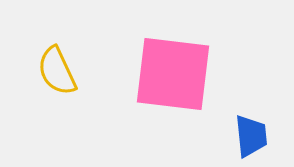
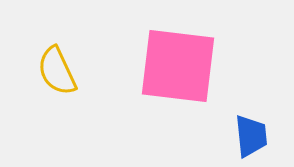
pink square: moved 5 px right, 8 px up
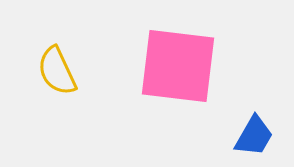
blue trapezoid: moved 3 px right; rotated 36 degrees clockwise
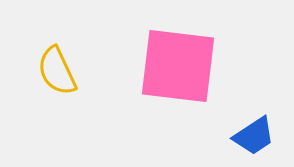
blue trapezoid: rotated 27 degrees clockwise
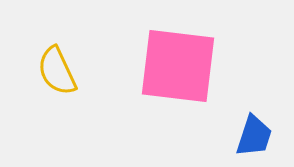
blue trapezoid: rotated 39 degrees counterclockwise
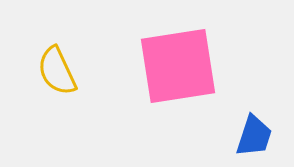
pink square: rotated 16 degrees counterclockwise
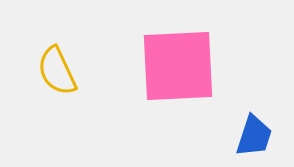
pink square: rotated 6 degrees clockwise
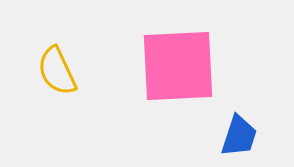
blue trapezoid: moved 15 px left
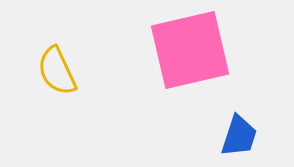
pink square: moved 12 px right, 16 px up; rotated 10 degrees counterclockwise
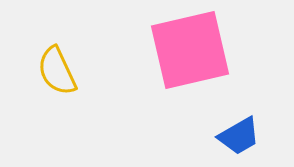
blue trapezoid: rotated 42 degrees clockwise
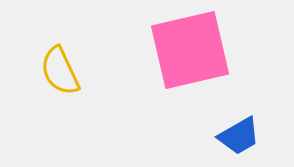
yellow semicircle: moved 3 px right
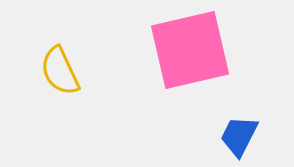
blue trapezoid: rotated 147 degrees clockwise
